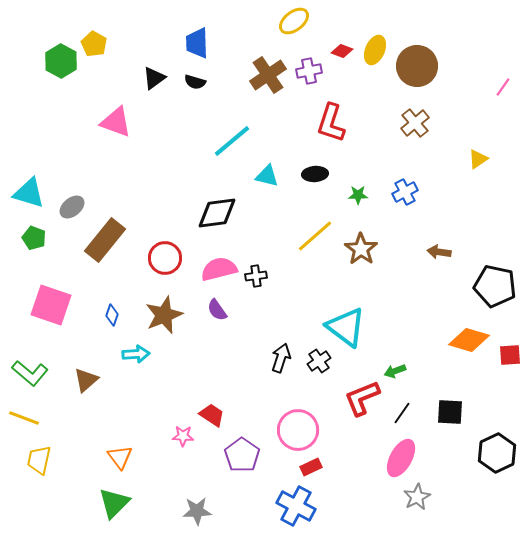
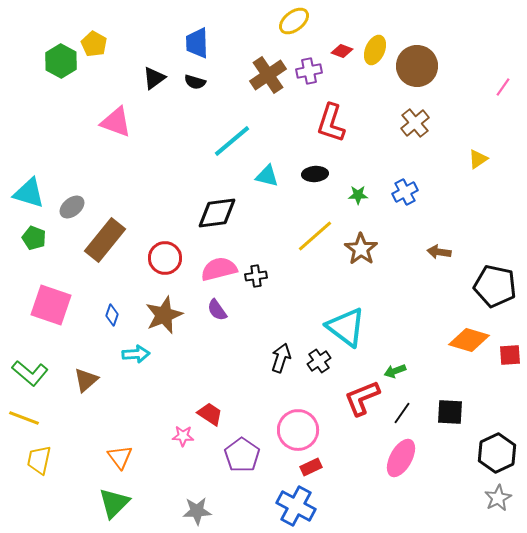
red trapezoid at (212, 415): moved 2 px left, 1 px up
gray star at (417, 497): moved 81 px right, 1 px down
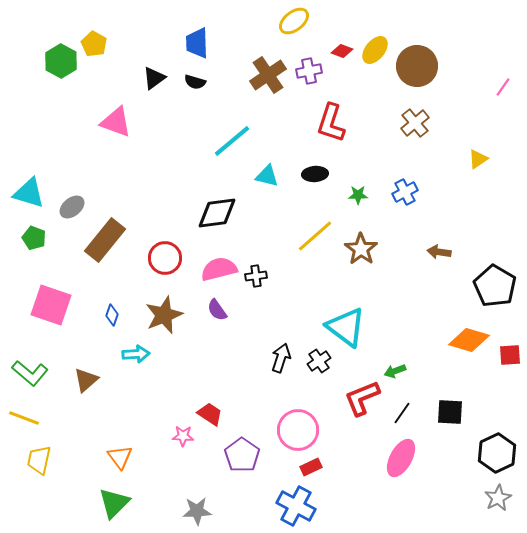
yellow ellipse at (375, 50): rotated 16 degrees clockwise
black pentagon at (495, 286): rotated 18 degrees clockwise
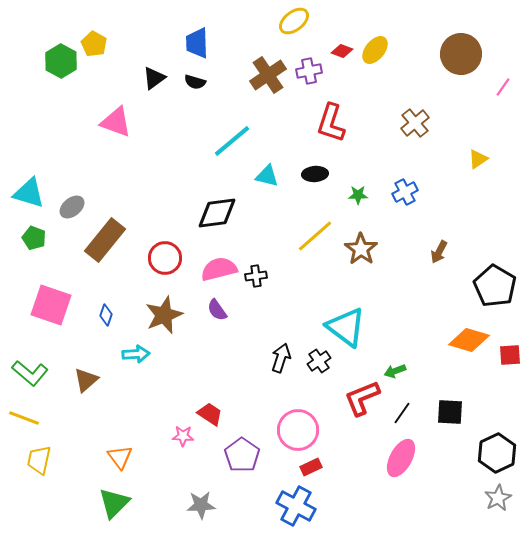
brown circle at (417, 66): moved 44 px right, 12 px up
brown arrow at (439, 252): rotated 70 degrees counterclockwise
blue diamond at (112, 315): moved 6 px left
gray star at (197, 511): moved 4 px right, 6 px up
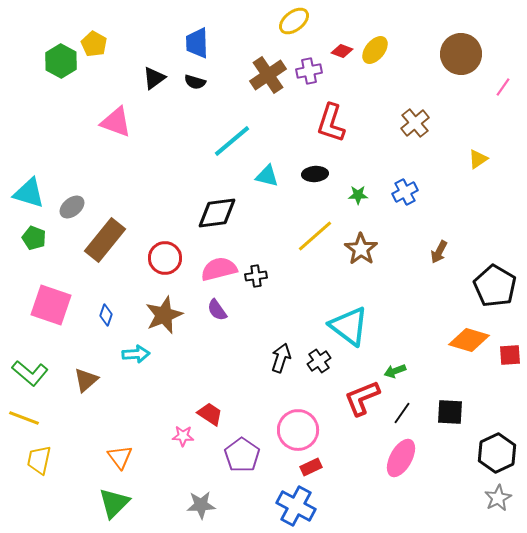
cyan triangle at (346, 327): moved 3 px right, 1 px up
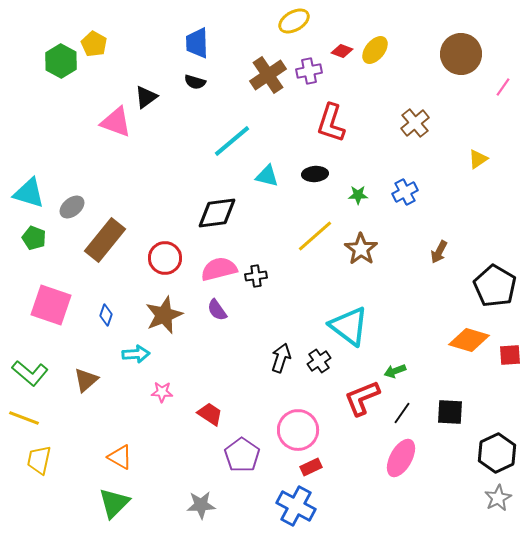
yellow ellipse at (294, 21): rotated 8 degrees clockwise
black triangle at (154, 78): moved 8 px left, 19 px down
pink star at (183, 436): moved 21 px left, 44 px up
orange triangle at (120, 457): rotated 24 degrees counterclockwise
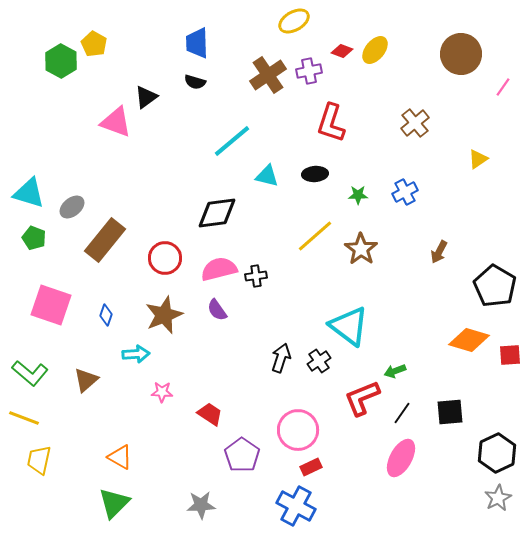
black square at (450, 412): rotated 8 degrees counterclockwise
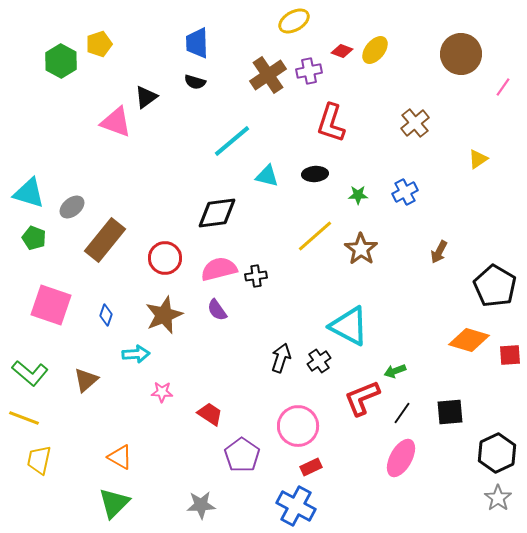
yellow pentagon at (94, 44): moved 5 px right; rotated 25 degrees clockwise
cyan triangle at (349, 326): rotated 9 degrees counterclockwise
pink circle at (298, 430): moved 4 px up
gray star at (498, 498): rotated 8 degrees counterclockwise
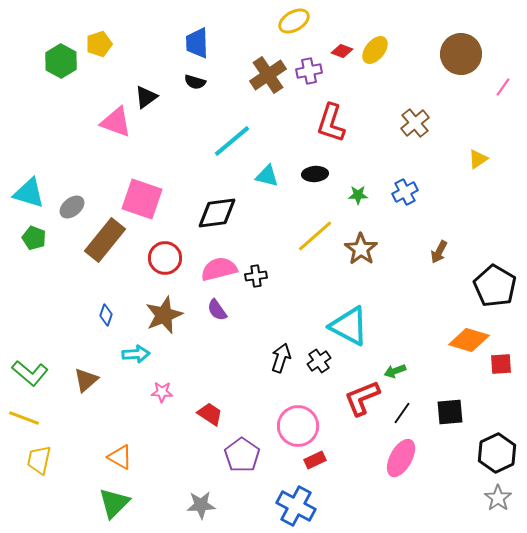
pink square at (51, 305): moved 91 px right, 106 px up
red square at (510, 355): moved 9 px left, 9 px down
red rectangle at (311, 467): moved 4 px right, 7 px up
